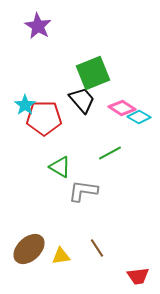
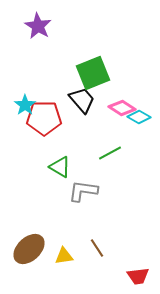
yellow triangle: moved 3 px right
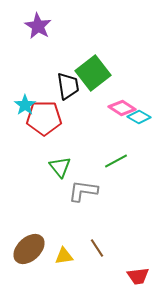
green square: rotated 16 degrees counterclockwise
black trapezoid: moved 14 px left, 14 px up; rotated 32 degrees clockwise
green line: moved 6 px right, 8 px down
green triangle: rotated 20 degrees clockwise
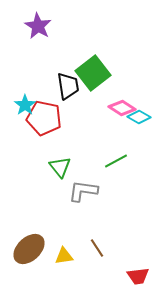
red pentagon: rotated 12 degrees clockwise
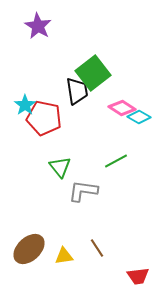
black trapezoid: moved 9 px right, 5 px down
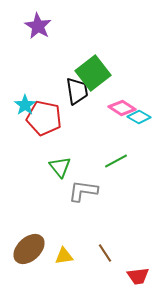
brown line: moved 8 px right, 5 px down
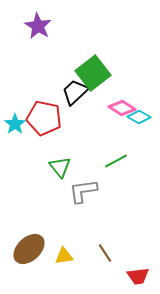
black trapezoid: moved 2 px left, 1 px down; rotated 124 degrees counterclockwise
cyan star: moved 10 px left, 19 px down
gray L-shape: rotated 16 degrees counterclockwise
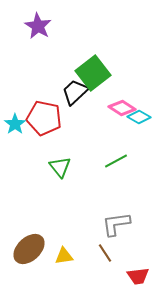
gray L-shape: moved 33 px right, 33 px down
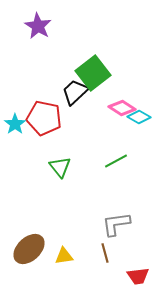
brown line: rotated 18 degrees clockwise
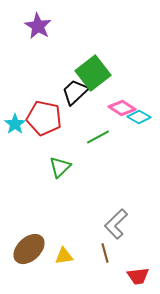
green line: moved 18 px left, 24 px up
green triangle: rotated 25 degrees clockwise
gray L-shape: rotated 36 degrees counterclockwise
